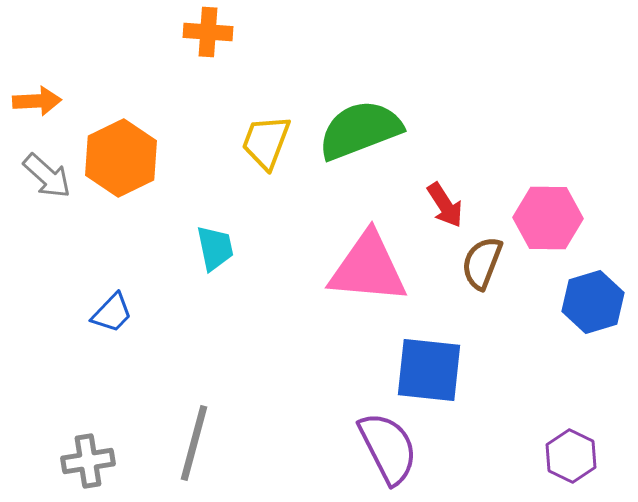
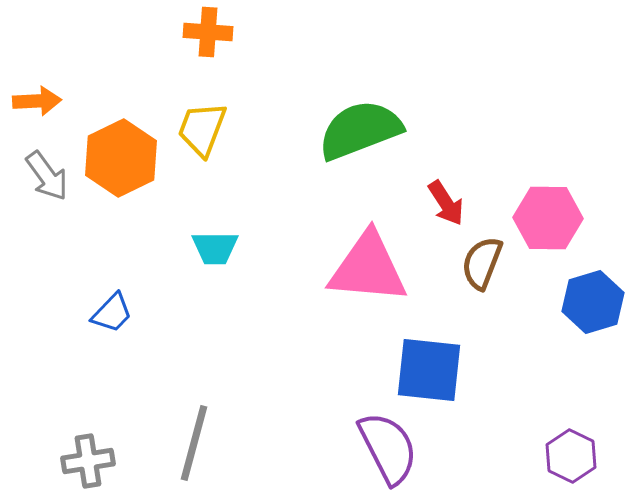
yellow trapezoid: moved 64 px left, 13 px up
gray arrow: rotated 12 degrees clockwise
red arrow: moved 1 px right, 2 px up
cyan trapezoid: rotated 102 degrees clockwise
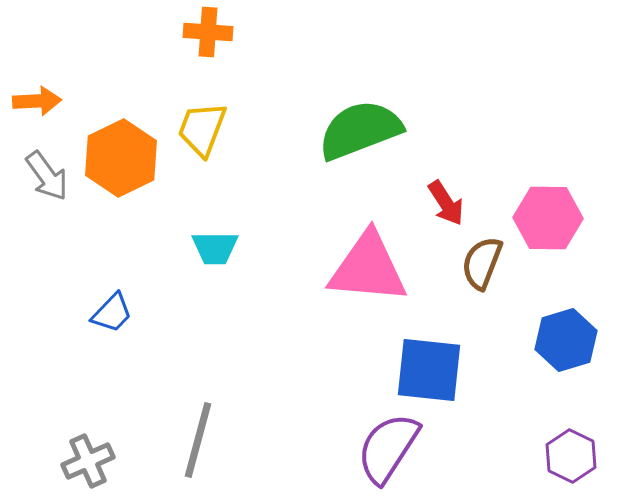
blue hexagon: moved 27 px left, 38 px down
gray line: moved 4 px right, 3 px up
purple semicircle: rotated 120 degrees counterclockwise
gray cross: rotated 15 degrees counterclockwise
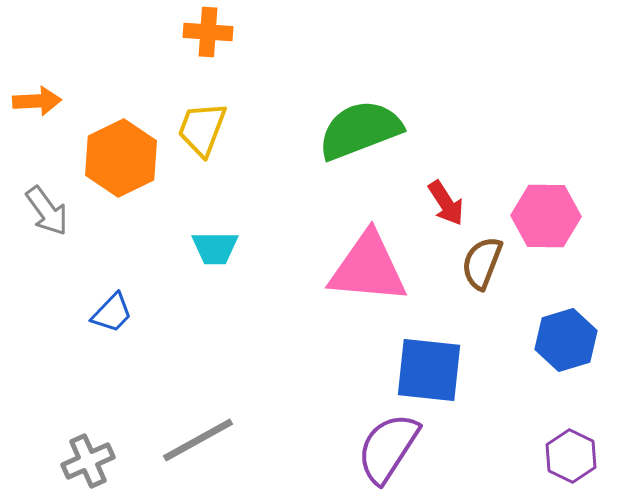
gray arrow: moved 35 px down
pink hexagon: moved 2 px left, 2 px up
gray line: rotated 46 degrees clockwise
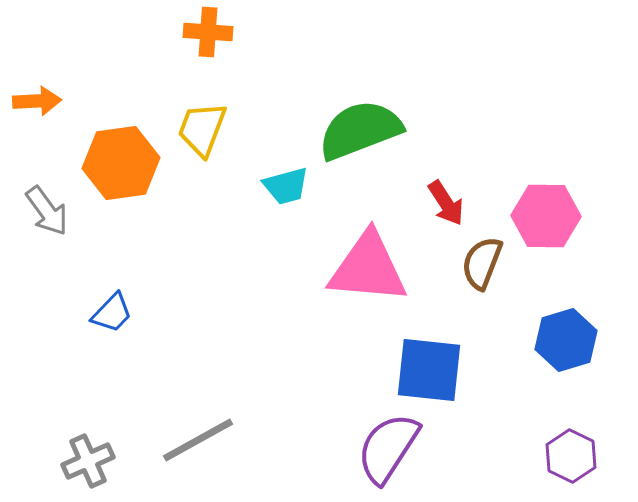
orange hexagon: moved 5 px down; rotated 18 degrees clockwise
cyan trapezoid: moved 71 px right, 62 px up; rotated 15 degrees counterclockwise
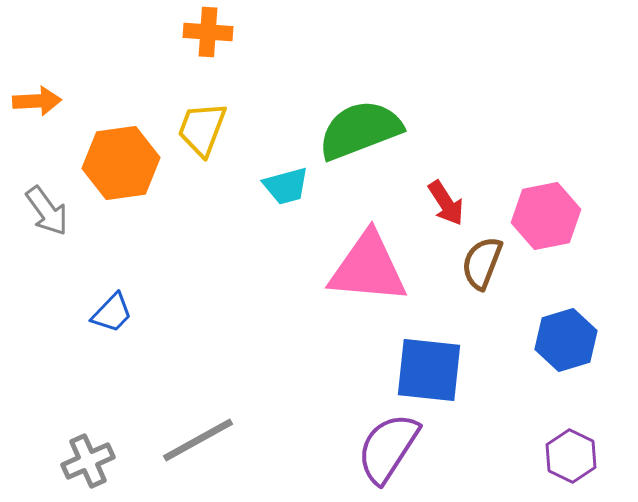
pink hexagon: rotated 12 degrees counterclockwise
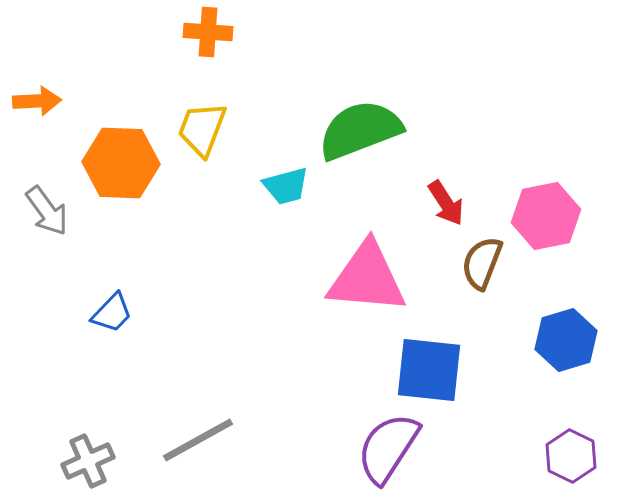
orange hexagon: rotated 10 degrees clockwise
pink triangle: moved 1 px left, 10 px down
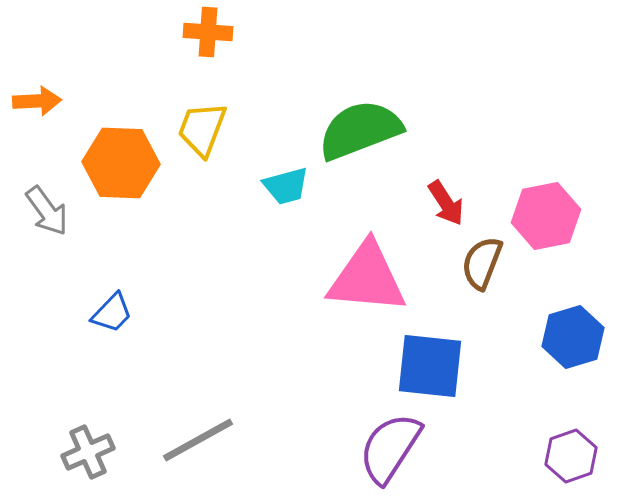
blue hexagon: moved 7 px right, 3 px up
blue square: moved 1 px right, 4 px up
purple semicircle: moved 2 px right
purple hexagon: rotated 15 degrees clockwise
gray cross: moved 9 px up
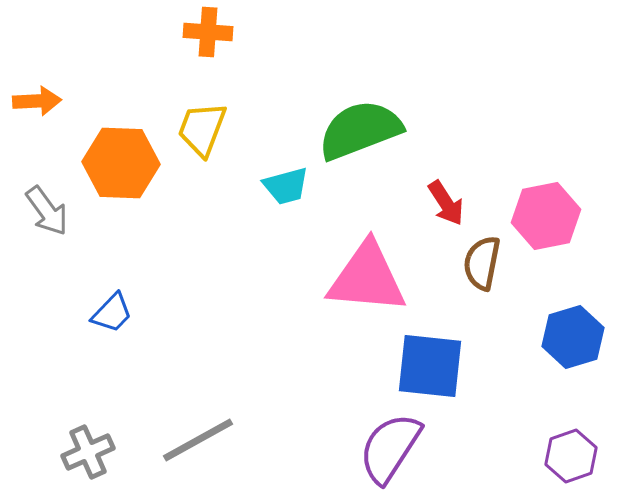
brown semicircle: rotated 10 degrees counterclockwise
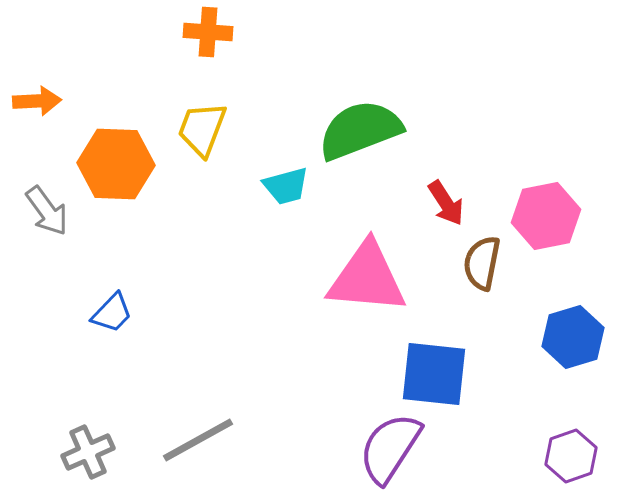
orange hexagon: moved 5 px left, 1 px down
blue square: moved 4 px right, 8 px down
